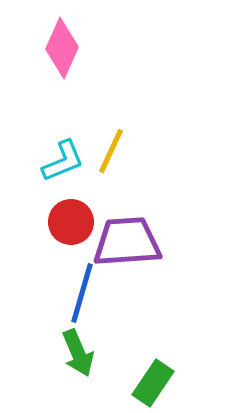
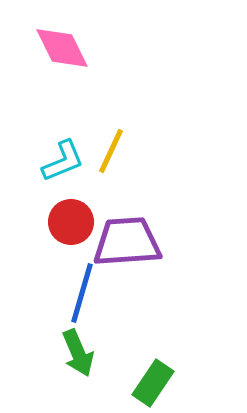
pink diamond: rotated 50 degrees counterclockwise
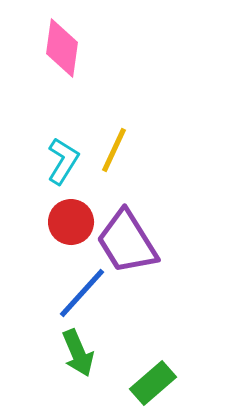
pink diamond: rotated 34 degrees clockwise
yellow line: moved 3 px right, 1 px up
cyan L-shape: rotated 36 degrees counterclockwise
purple trapezoid: rotated 118 degrees counterclockwise
blue line: rotated 26 degrees clockwise
green rectangle: rotated 15 degrees clockwise
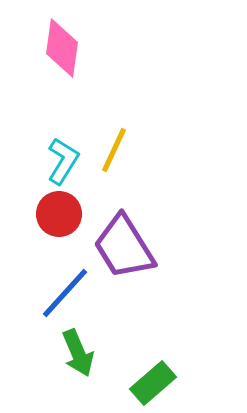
red circle: moved 12 px left, 8 px up
purple trapezoid: moved 3 px left, 5 px down
blue line: moved 17 px left
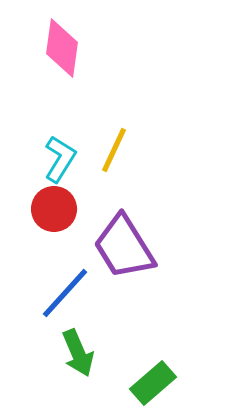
cyan L-shape: moved 3 px left, 2 px up
red circle: moved 5 px left, 5 px up
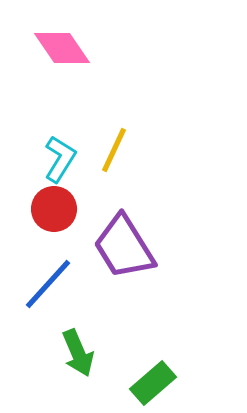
pink diamond: rotated 42 degrees counterclockwise
blue line: moved 17 px left, 9 px up
